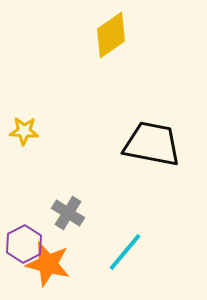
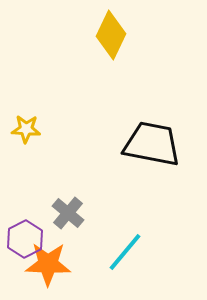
yellow diamond: rotated 30 degrees counterclockwise
yellow star: moved 2 px right, 2 px up
gray cross: rotated 8 degrees clockwise
purple hexagon: moved 1 px right, 5 px up
orange star: rotated 12 degrees counterclockwise
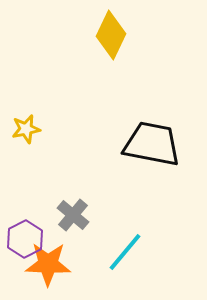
yellow star: rotated 16 degrees counterclockwise
gray cross: moved 5 px right, 2 px down
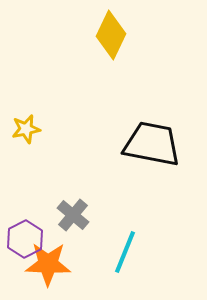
cyan line: rotated 18 degrees counterclockwise
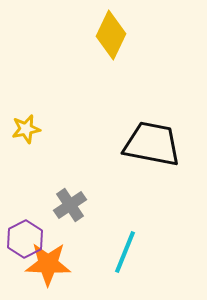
gray cross: moved 3 px left, 10 px up; rotated 16 degrees clockwise
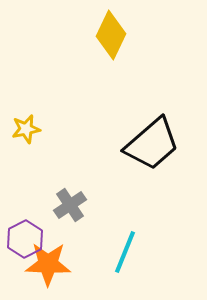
black trapezoid: rotated 128 degrees clockwise
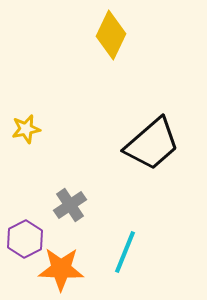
orange star: moved 13 px right, 5 px down
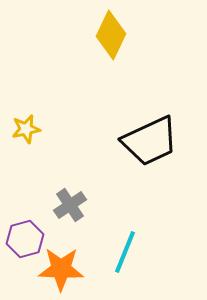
black trapezoid: moved 2 px left, 3 px up; rotated 16 degrees clockwise
purple hexagon: rotated 12 degrees clockwise
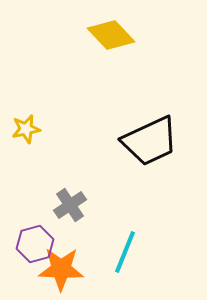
yellow diamond: rotated 69 degrees counterclockwise
purple hexagon: moved 10 px right, 5 px down
